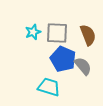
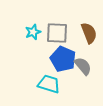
brown semicircle: moved 1 px right, 2 px up
cyan trapezoid: moved 3 px up
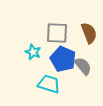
cyan star: moved 20 px down; rotated 28 degrees counterclockwise
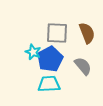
brown semicircle: moved 2 px left
blue pentagon: moved 13 px left; rotated 20 degrees clockwise
cyan trapezoid: rotated 20 degrees counterclockwise
